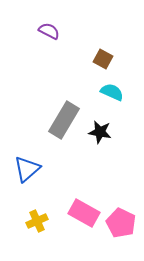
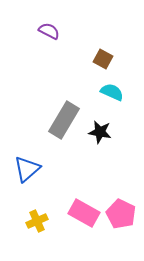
pink pentagon: moved 9 px up
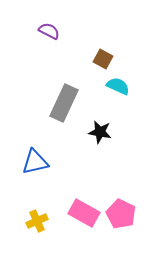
cyan semicircle: moved 6 px right, 6 px up
gray rectangle: moved 17 px up; rotated 6 degrees counterclockwise
blue triangle: moved 8 px right, 7 px up; rotated 28 degrees clockwise
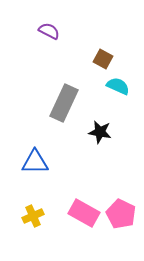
blue triangle: rotated 12 degrees clockwise
yellow cross: moved 4 px left, 5 px up
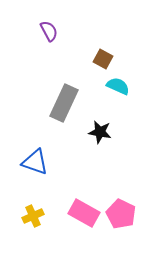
purple semicircle: rotated 35 degrees clockwise
blue triangle: rotated 20 degrees clockwise
